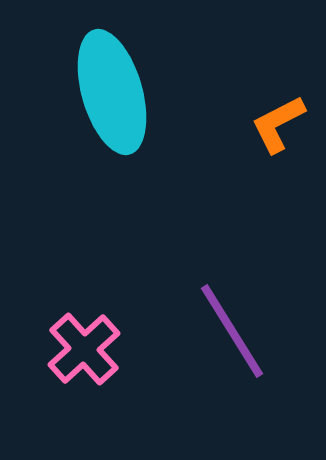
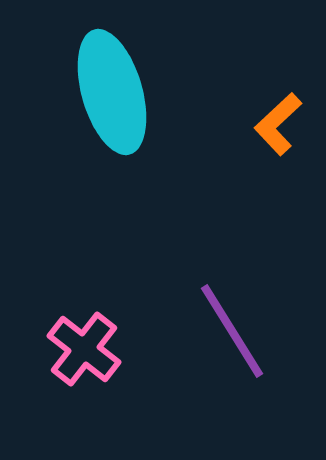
orange L-shape: rotated 16 degrees counterclockwise
pink cross: rotated 10 degrees counterclockwise
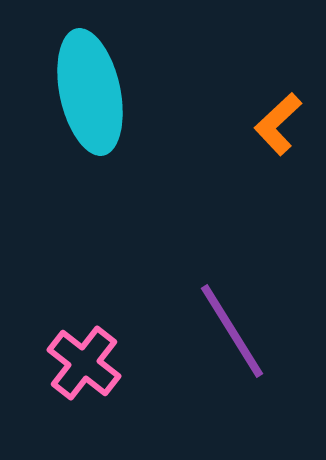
cyan ellipse: moved 22 px left; rotated 4 degrees clockwise
pink cross: moved 14 px down
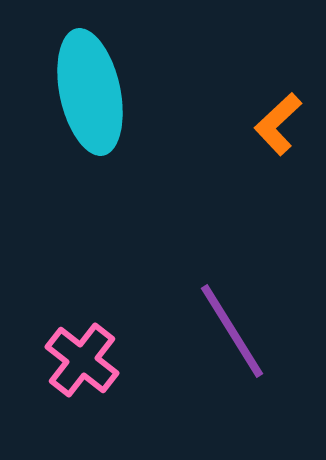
pink cross: moved 2 px left, 3 px up
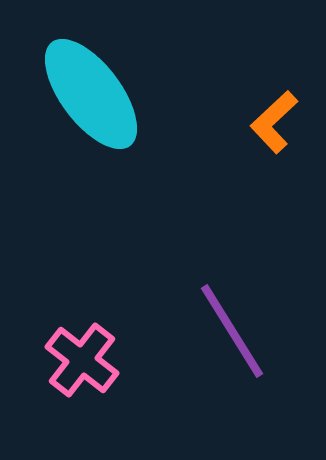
cyan ellipse: moved 1 px right, 2 px down; rotated 25 degrees counterclockwise
orange L-shape: moved 4 px left, 2 px up
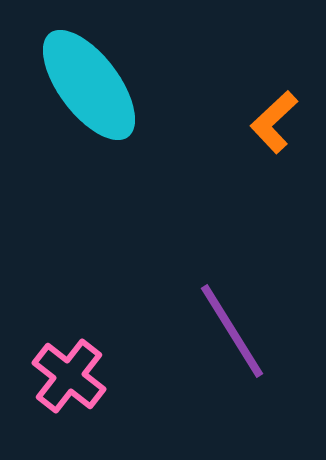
cyan ellipse: moved 2 px left, 9 px up
pink cross: moved 13 px left, 16 px down
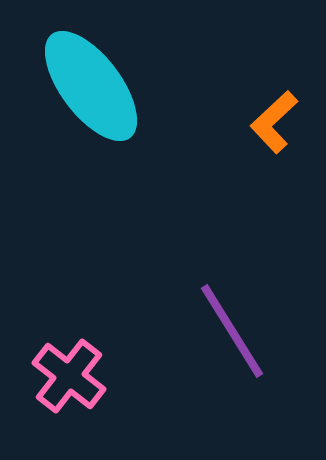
cyan ellipse: moved 2 px right, 1 px down
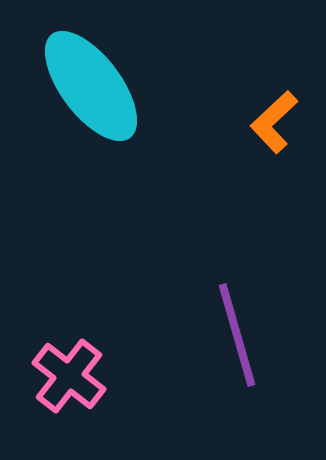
purple line: moved 5 px right, 4 px down; rotated 16 degrees clockwise
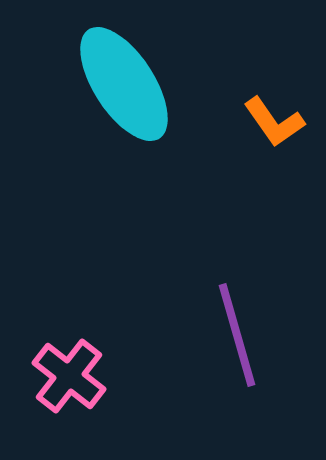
cyan ellipse: moved 33 px right, 2 px up; rotated 4 degrees clockwise
orange L-shape: rotated 82 degrees counterclockwise
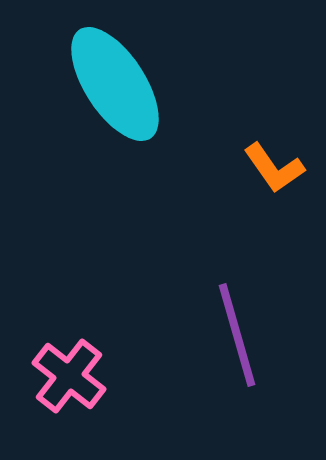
cyan ellipse: moved 9 px left
orange L-shape: moved 46 px down
